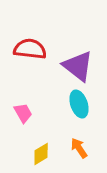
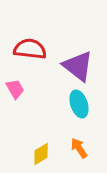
pink trapezoid: moved 8 px left, 24 px up
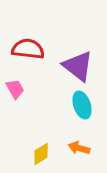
red semicircle: moved 2 px left
cyan ellipse: moved 3 px right, 1 px down
orange arrow: rotated 40 degrees counterclockwise
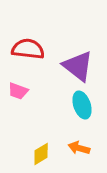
pink trapezoid: moved 3 px right, 2 px down; rotated 140 degrees clockwise
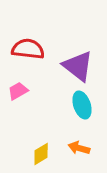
pink trapezoid: rotated 130 degrees clockwise
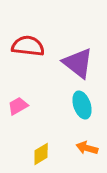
red semicircle: moved 3 px up
purple triangle: moved 3 px up
pink trapezoid: moved 15 px down
orange arrow: moved 8 px right
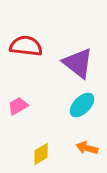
red semicircle: moved 2 px left
cyan ellipse: rotated 64 degrees clockwise
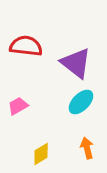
purple triangle: moved 2 px left
cyan ellipse: moved 1 px left, 3 px up
orange arrow: rotated 60 degrees clockwise
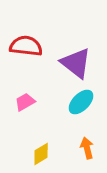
pink trapezoid: moved 7 px right, 4 px up
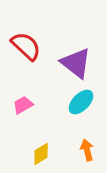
red semicircle: rotated 36 degrees clockwise
pink trapezoid: moved 2 px left, 3 px down
orange arrow: moved 2 px down
